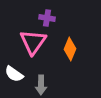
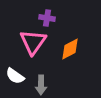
orange diamond: rotated 40 degrees clockwise
white semicircle: moved 1 px right, 2 px down
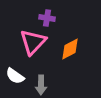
pink triangle: rotated 8 degrees clockwise
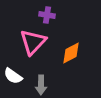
purple cross: moved 3 px up
orange diamond: moved 1 px right, 4 px down
white semicircle: moved 2 px left
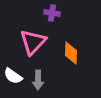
purple cross: moved 5 px right, 2 px up
orange diamond: rotated 60 degrees counterclockwise
gray arrow: moved 3 px left, 5 px up
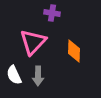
orange diamond: moved 3 px right, 2 px up
white semicircle: moved 1 px right, 1 px up; rotated 30 degrees clockwise
gray arrow: moved 4 px up
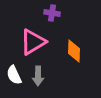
pink triangle: rotated 16 degrees clockwise
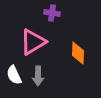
orange diamond: moved 4 px right, 2 px down
